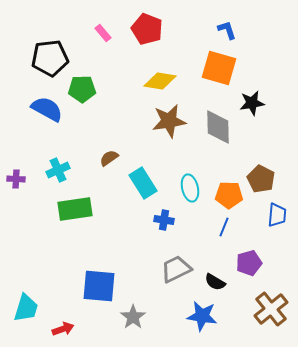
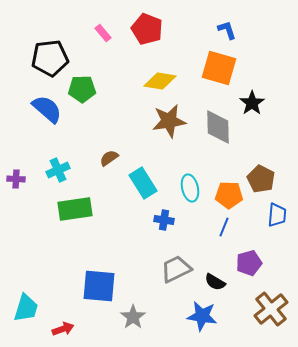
black star: rotated 25 degrees counterclockwise
blue semicircle: rotated 12 degrees clockwise
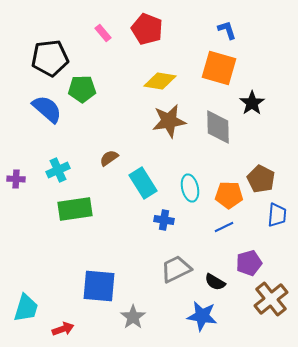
blue line: rotated 42 degrees clockwise
brown cross: moved 10 px up
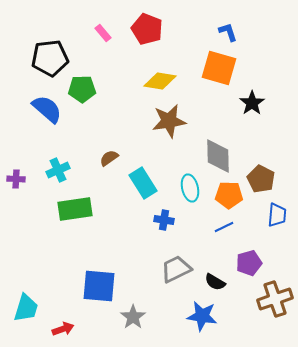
blue L-shape: moved 1 px right, 2 px down
gray diamond: moved 29 px down
brown cross: moved 4 px right; rotated 20 degrees clockwise
